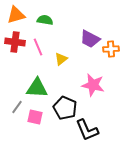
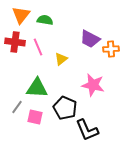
orange triangle: moved 5 px right; rotated 36 degrees counterclockwise
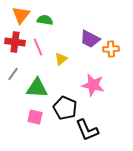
gray line: moved 4 px left, 33 px up
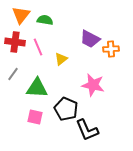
black pentagon: moved 1 px right, 1 px down
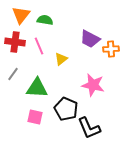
pink line: moved 1 px right, 1 px up
black L-shape: moved 2 px right, 2 px up
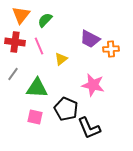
green semicircle: rotated 56 degrees counterclockwise
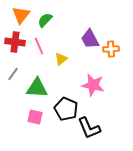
purple trapezoid: rotated 35 degrees clockwise
